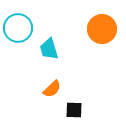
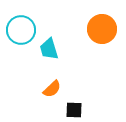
cyan circle: moved 3 px right, 2 px down
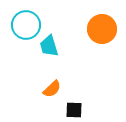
cyan circle: moved 5 px right, 5 px up
cyan trapezoid: moved 3 px up
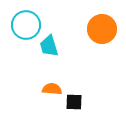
orange semicircle: rotated 132 degrees counterclockwise
black square: moved 8 px up
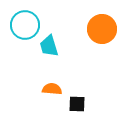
cyan circle: moved 1 px left
black square: moved 3 px right, 2 px down
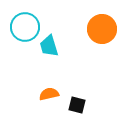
cyan circle: moved 2 px down
orange semicircle: moved 3 px left, 5 px down; rotated 18 degrees counterclockwise
black square: moved 1 px down; rotated 12 degrees clockwise
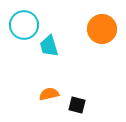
cyan circle: moved 1 px left, 2 px up
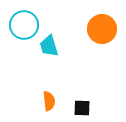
orange semicircle: moved 7 px down; rotated 96 degrees clockwise
black square: moved 5 px right, 3 px down; rotated 12 degrees counterclockwise
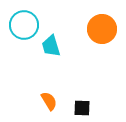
cyan trapezoid: moved 2 px right
orange semicircle: rotated 24 degrees counterclockwise
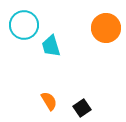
orange circle: moved 4 px right, 1 px up
black square: rotated 36 degrees counterclockwise
